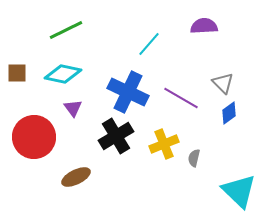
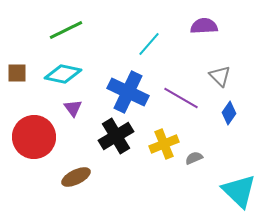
gray triangle: moved 3 px left, 7 px up
blue diamond: rotated 20 degrees counterclockwise
gray semicircle: rotated 54 degrees clockwise
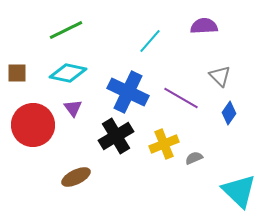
cyan line: moved 1 px right, 3 px up
cyan diamond: moved 5 px right, 1 px up
red circle: moved 1 px left, 12 px up
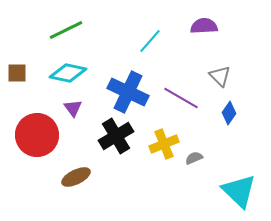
red circle: moved 4 px right, 10 px down
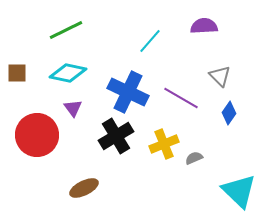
brown ellipse: moved 8 px right, 11 px down
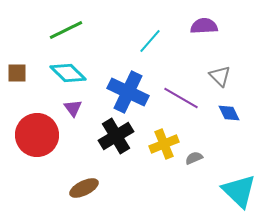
cyan diamond: rotated 33 degrees clockwise
blue diamond: rotated 60 degrees counterclockwise
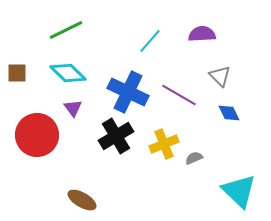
purple semicircle: moved 2 px left, 8 px down
purple line: moved 2 px left, 3 px up
brown ellipse: moved 2 px left, 12 px down; rotated 56 degrees clockwise
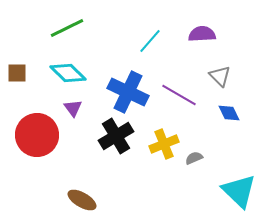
green line: moved 1 px right, 2 px up
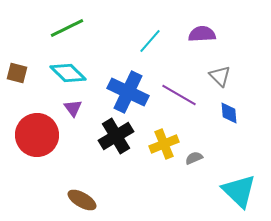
brown square: rotated 15 degrees clockwise
blue diamond: rotated 20 degrees clockwise
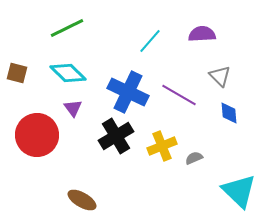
yellow cross: moved 2 px left, 2 px down
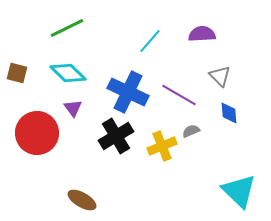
red circle: moved 2 px up
gray semicircle: moved 3 px left, 27 px up
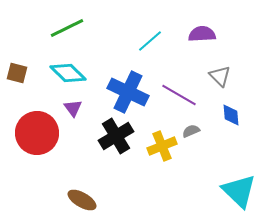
cyan line: rotated 8 degrees clockwise
blue diamond: moved 2 px right, 2 px down
